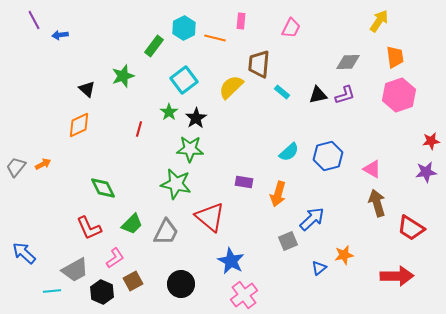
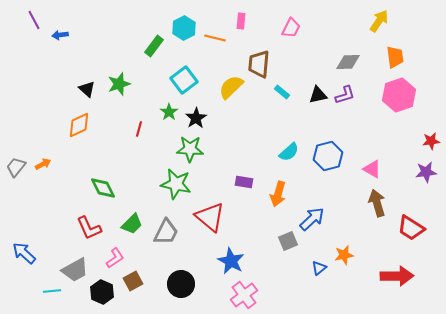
green star at (123, 76): moved 4 px left, 8 px down
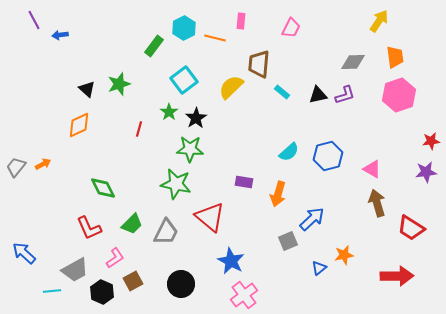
gray diamond at (348, 62): moved 5 px right
